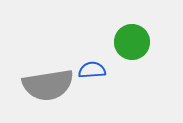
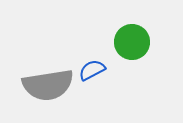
blue semicircle: rotated 24 degrees counterclockwise
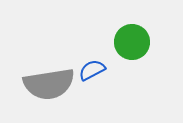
gray semicircle: moved 1 px right, 1 px up
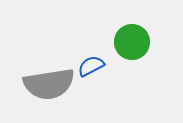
blue semicircle: moved 1 px left, 4 px up
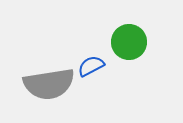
green circle: moved 3 px left
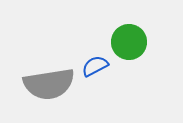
blue semicircle: moved 4 px right
